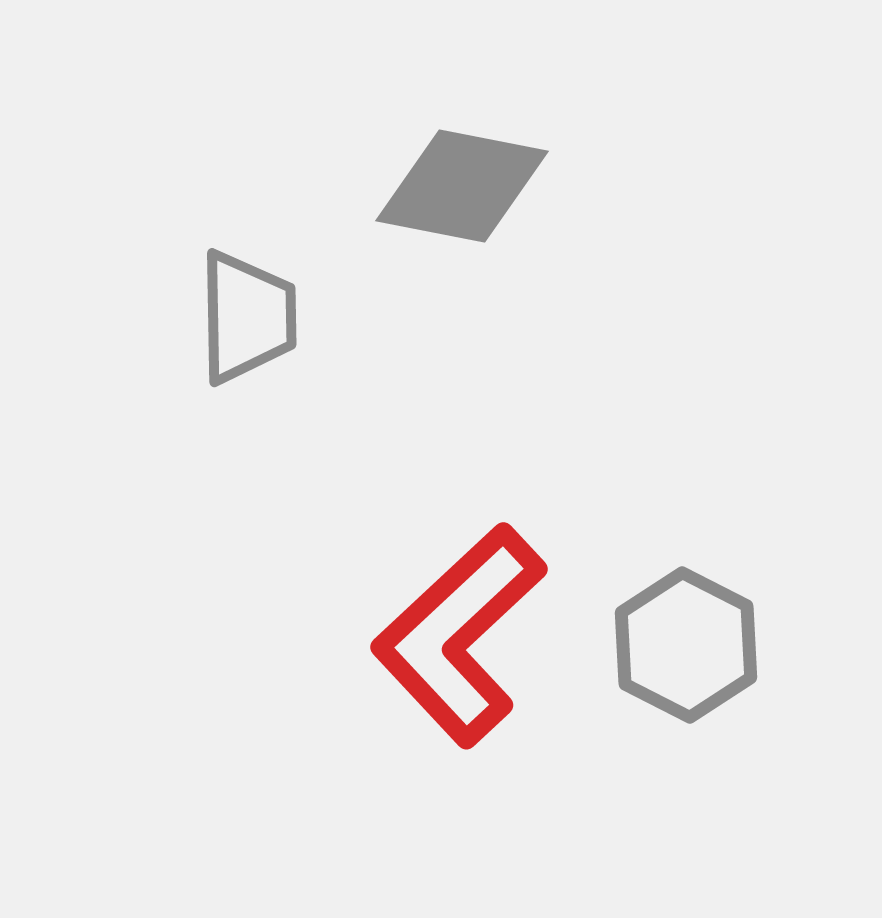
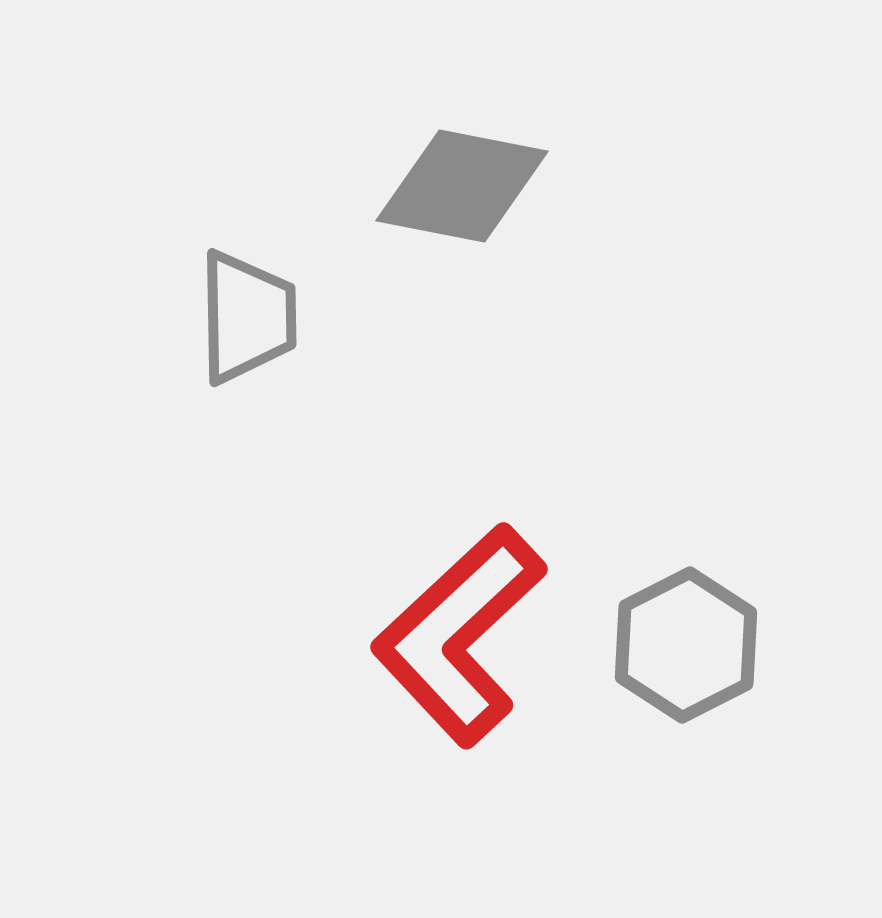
gray hexagon: rotated 6 degrees clockwise
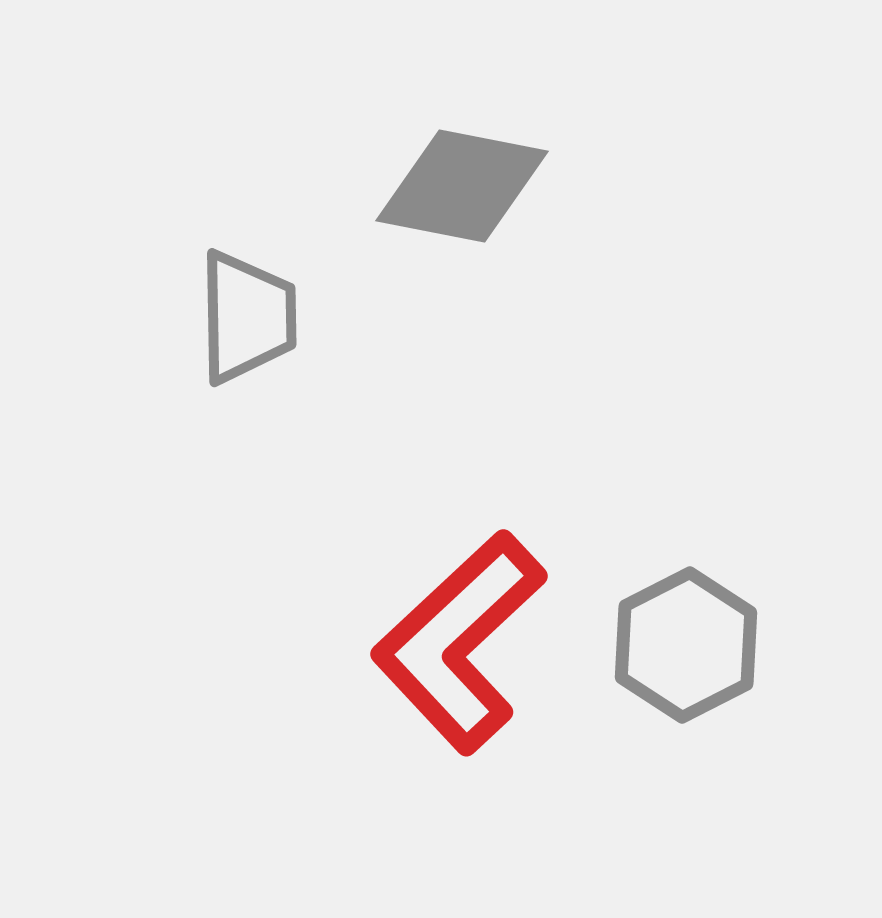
red L-shape: moved 7 px down
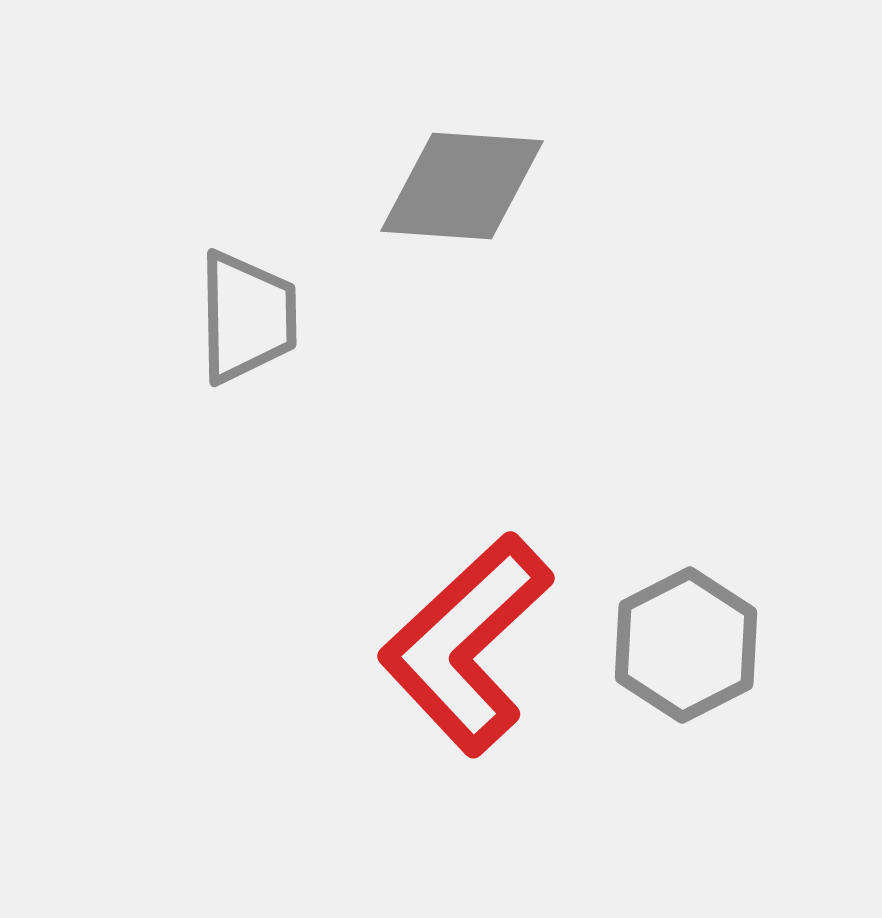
gray diamond: rotated 7 degrees counterclockwise
red L-shape: moved 7 px right, 2 px down
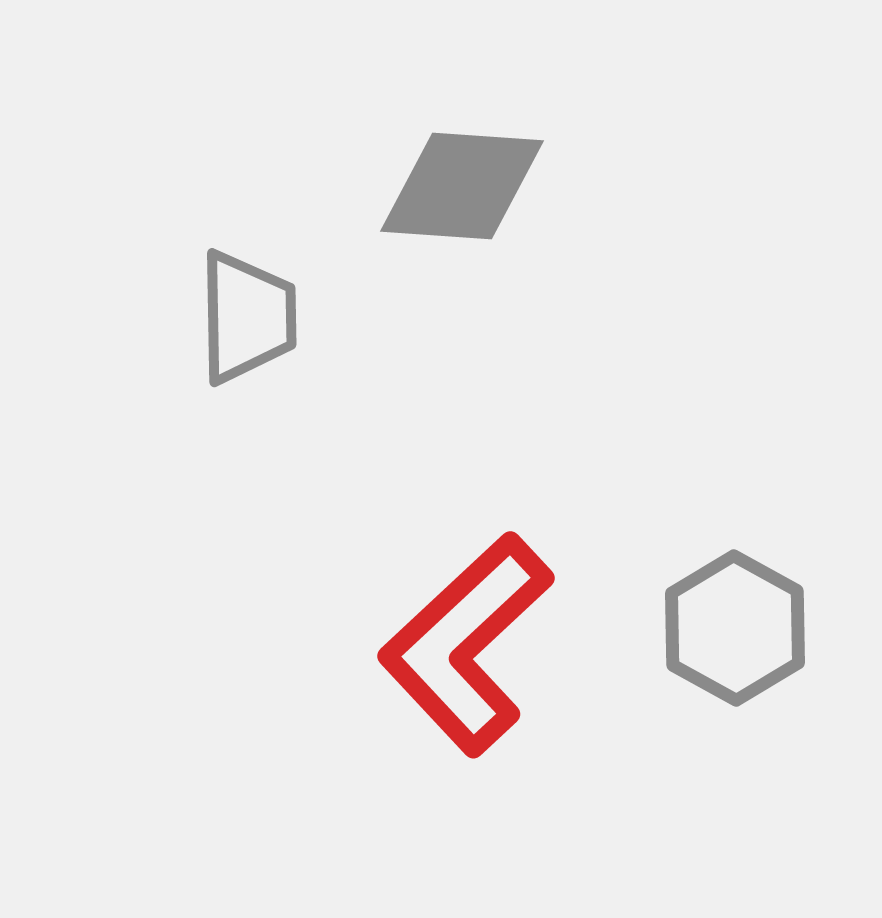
gray hexagon: moved 49 px right, 17 px up; rotated 4 degrees counterclockwise
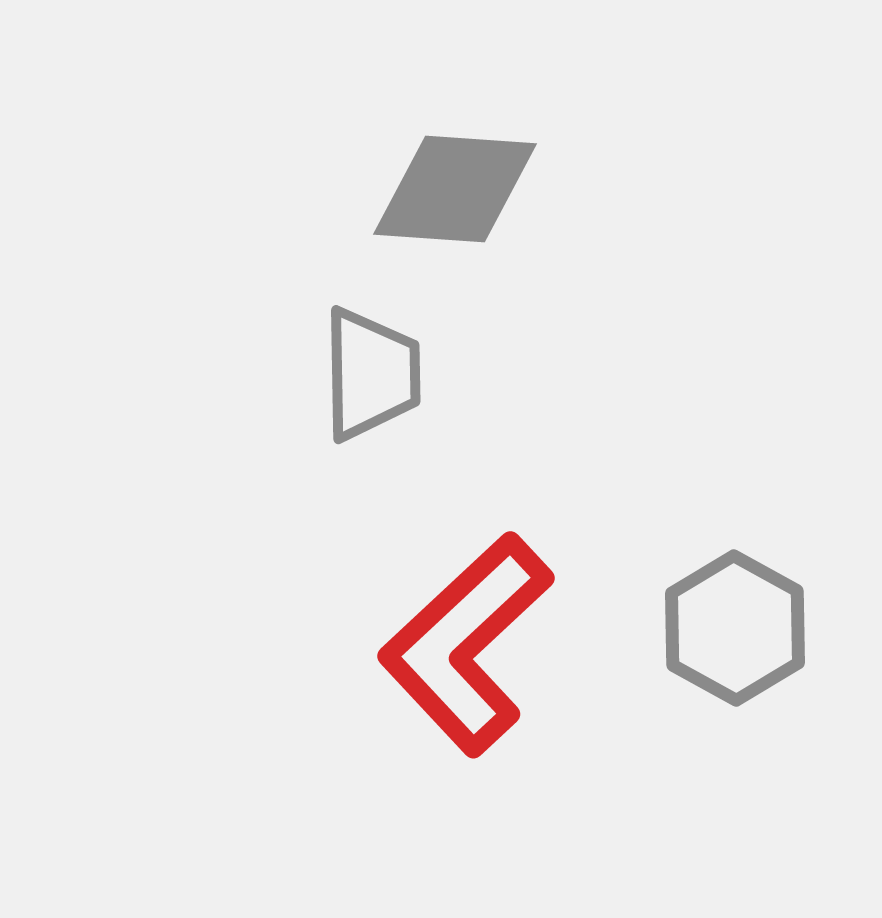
gray diamond: moved 7 px left, 3 px down
gray trapezoid: moved 124 px right, 57 px down
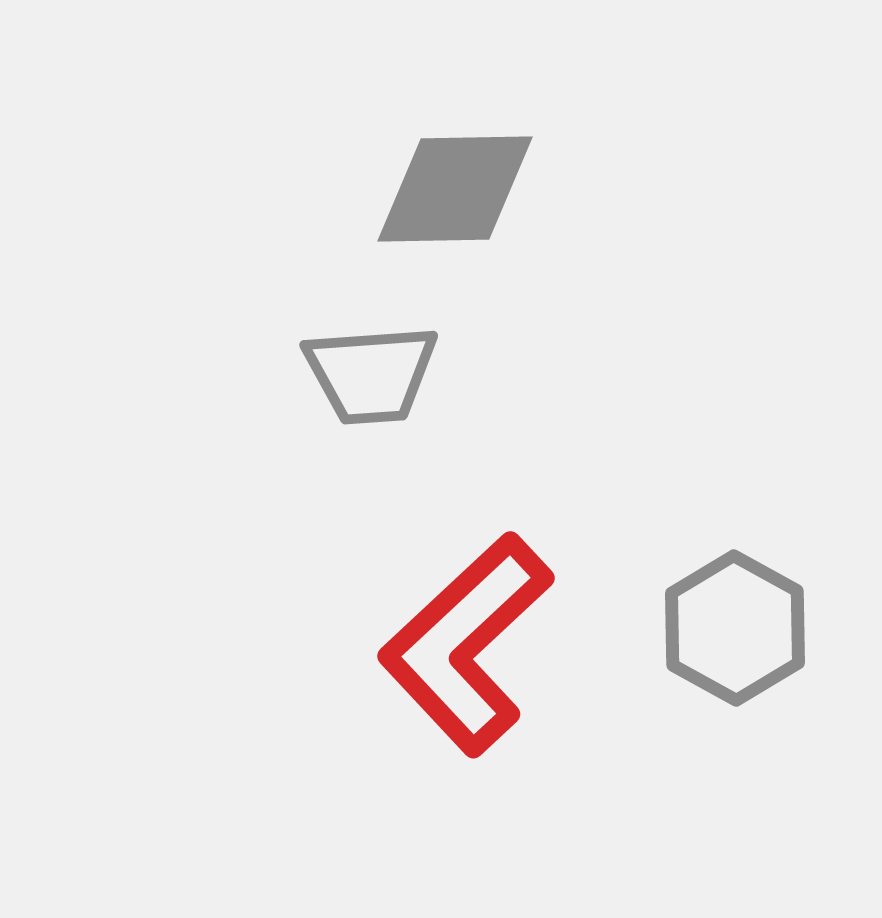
gray diamond: rotated 5 degrees counterclockwise
gray trapezoid: rotated 87 degrees clockwise
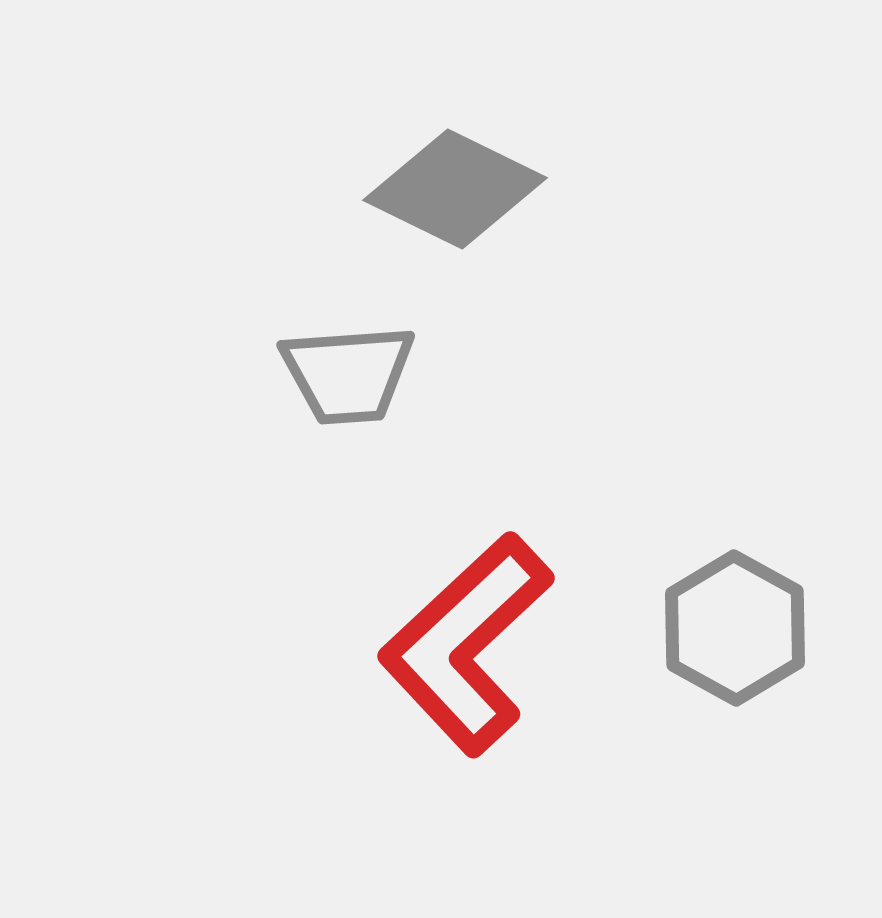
gray diamond: rotated 27 degrees clockwise
gray trapezoid: moved 23 px left
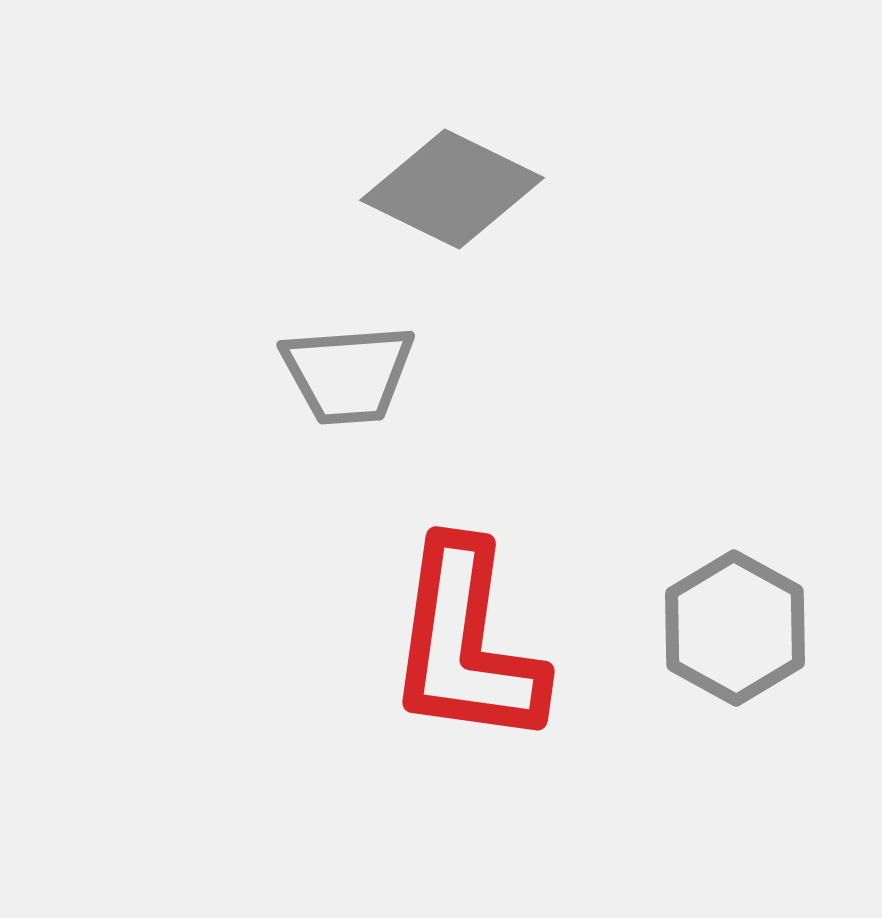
gray diamond: moved 3 px left
red L-shape: rotated 39 degrees counterclockwise
